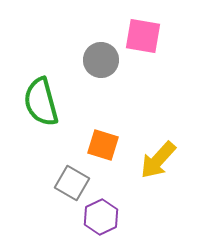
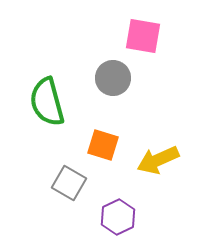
gray circle: moved 12 px right, 18 px down
green semicircle: moved 6 px right
yellow arrow: rotated 24 degrees clockwise
gray square: moved 3 px left
purple hexagon: moved 17 px right
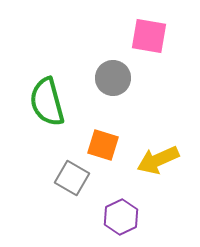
pink square: moved 6 px right
gray square: moved 3 px right, 5 px up
purple hexagon: moved 3 px right
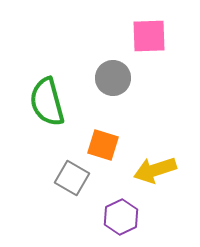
pink square: rotated 12 degrees counterclockwise
yellow arrow: moved 3 px left, 10 px down; rotated 6 degrees clockwise
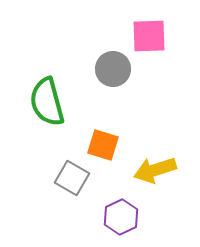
gray circle: moved 9 px up
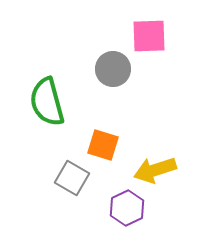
purple hexagon: moved 6 px right, 9 px up
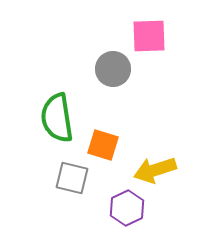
green semicircle: moved 10 px right, 16 px down; rotated 6 degrees clockwise
gray square: rotated 16 degrees counterclockwise
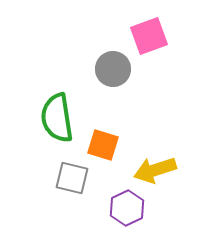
pink square: rotated 18 degrees counterclockwise
